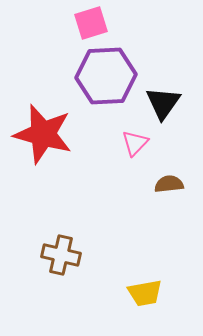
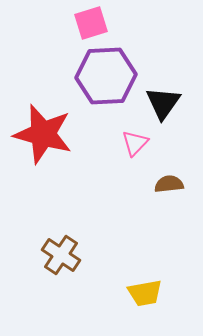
brown cross: rotated 21 degrees clockwise
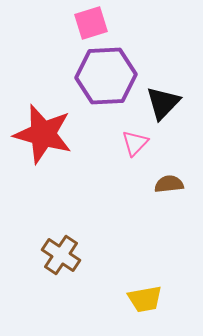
black triangle: rotated 9 degrees clockwise
yellow trapezoid: moved 6 px down
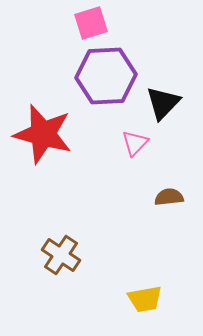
brown semicircle: moved 13 px down
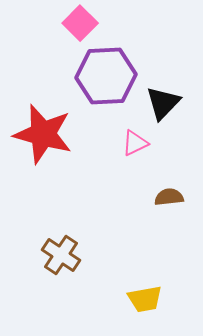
pink square: moved 11 px left; rotated 28 degrees counterclockwise
pink triangle: rotated 20 degrees clockwise
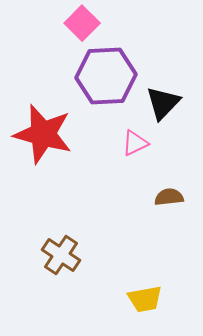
pink square: moved 2 px right
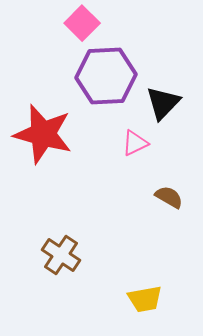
brown semicircle: rotated 36 degrees clockwise
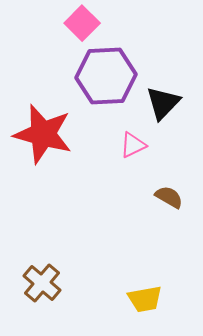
pink triangle: moved 2 px left, 2 px down
brown cross: moved 19 px left, 28 px down; rotated 6 degrees clockwise
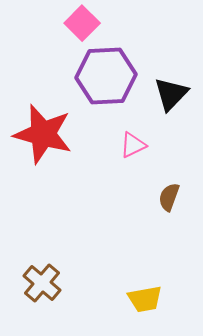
black triangle: moved 8 px right, 9 px up
brown semicircle: rotated 100 degrees counterclockwise
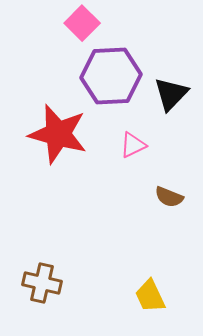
purple hexagon: moved 5 px right
red star: moved 15 px right
brown semicircle: rotated 88 degrees counterclockwise
brown cross: rotated 27 degrees counterclockwise
yellow trapezoid: moved 5 px right, 3 px up; rotated 75 degrees clockwise
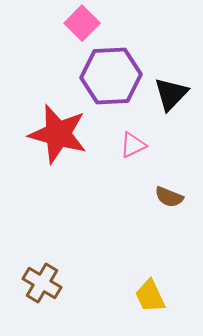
brown cross: rotated 18 degrees clockwise
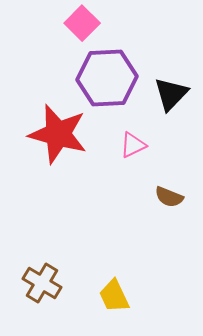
purple hexagon: moved 4 px left, 2 px down
yellow trapezoid: moved 36 px left
